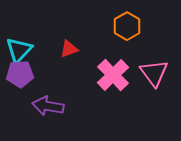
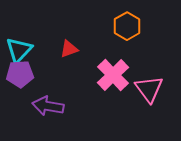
pink triangle: moved 5 px left, 16 px down
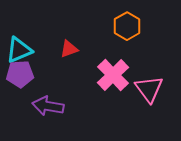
cyan triangle: rotated 24 degrees clockwise
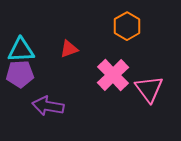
cyan triangle: moved 2 px right; rotated 20 degrees clockwise
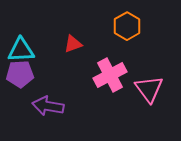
red triangle: moved 4 px right, 5 px up
pink cross: moved 3 px left; rotated 16 degrees clockwise
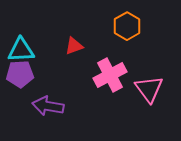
red triangle: moved 1 px right, 2 px down
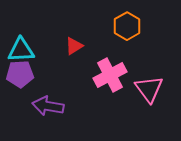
red triangle: rotated 12 degrees counterclockwise
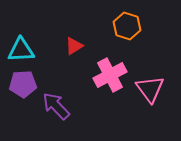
orange hexagon: rotated 12 degrees counterclockwise
purple pentagon: moved 3 px right, 10 px down
pink triangle: moved 1 px right
purple arrow: moved 8 px right; rotated 36 degrees clockwise
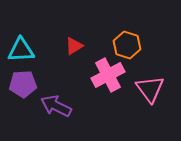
orange hexagon: moved 19 px down
pink cross: moved 2 px left
purple arrow: rotated 20 degrees counterclockwise
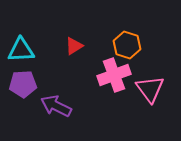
pink cross: moved 6 px right; rotated 8 degrees clockwise
